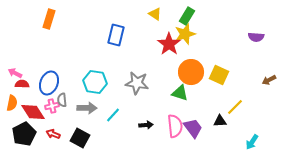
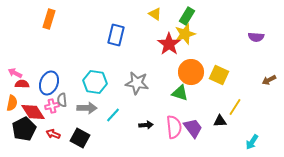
yellow line: rotated 12 degrees counterclockwise
pink semicircle: moved 1 px left, 1 px down
black pentagon: moved 5 px up
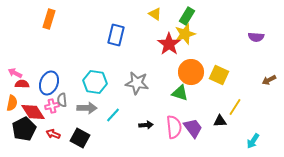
cyan arrow: moved 1 px right, 1 px up
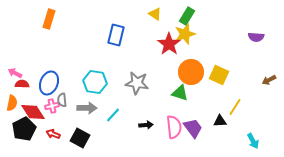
cyan arrow: rotated 63 degrees counterclockwise
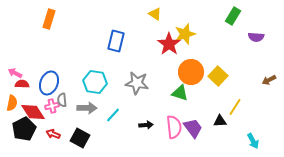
green rectangle: moved 46 px right
blue rectangle: moved 6 px down
yellow square: moved 1 px left, 1 px down; rotated 18 degrees clockwise
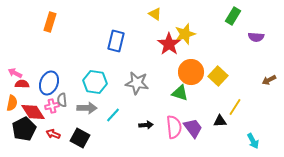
orange rectangle: moved 1 px right, 3 px down
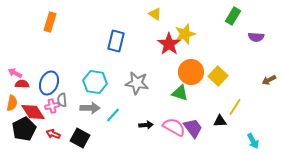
gray arrow: moved 3 px right
pink semicircle: rotated 55 degrees counterclockwise
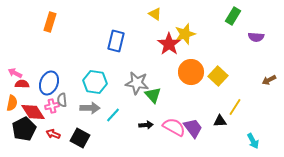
green triangle: moved 27 px left, 2 px down; rotated 30 degrees clockwise
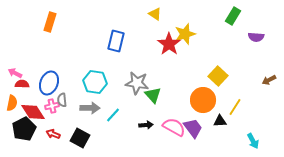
orange circle: moved 12 px right, 28 px down
